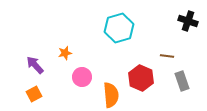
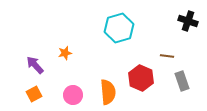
pink circle: moved 9 px left, 18 px down
orange semicircle: moved 3 px left, 3 px up
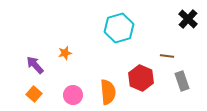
black cross: moved 2 px up; rotated 24 degrees clockwise
orange square: rotated 21 degrees counterclockwise
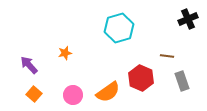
black cross: rotated 24 degrees clockwise
purple arrow: moved 6 px left
orange semicircle: rotated 60 degrees clockwise
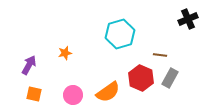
cyan hexagon: moved 1 px right, 6 px down
brown line: moved 7 px left, 1 px up
purple arrow: rotated 72 degrees clockwise
gray rectangle: moved 12 px left, 3 px up; rotated 48 degrees clockwise
orange square: rotated 28 degrees counterclockwise
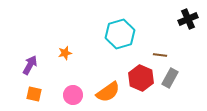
purple arrow: moved 1 px right
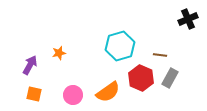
cyan hexagon: moved 12 px down
orange star: moved 6 px left
